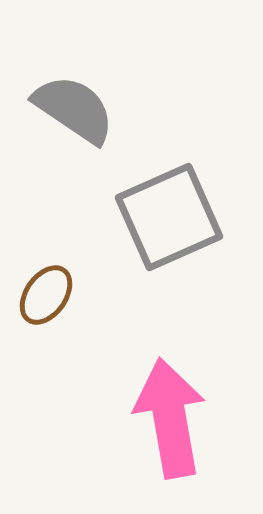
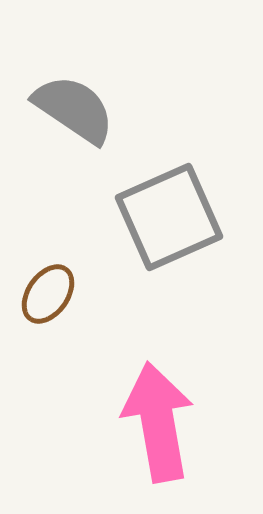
brown ellipse: moved 2 px right, 1 px up
pink arrow: moved 12 px left, 4 px down
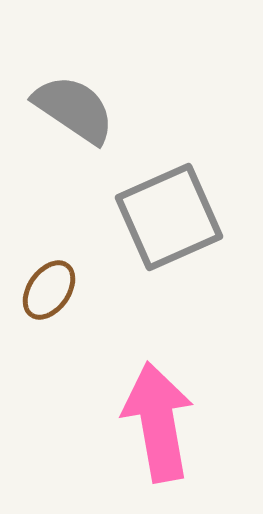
brown ellipse: moved 1 px right, 4 px up
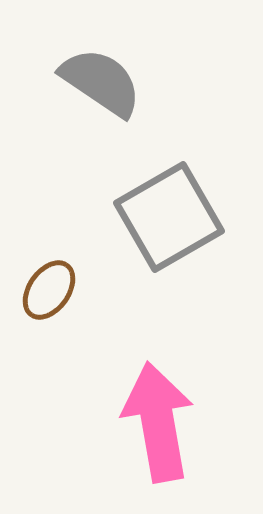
gray semicircle: moved 27 px right, 27 px up
gray square: rotated 6 degrees counterclockwise
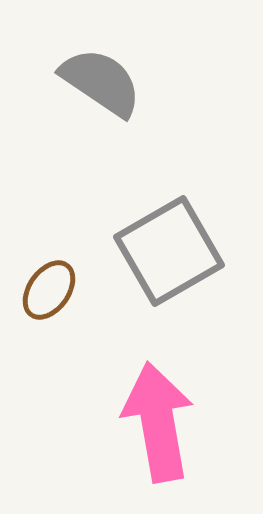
gray square: moved 34 px down
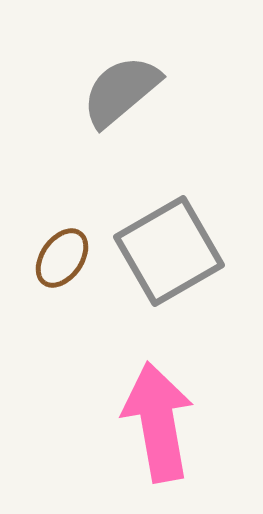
gray semicircle: moved 20 px right, 9 px down; rotated 74 degrees counterclockwise
brown ellipse: moved 13 px right, 32 px up
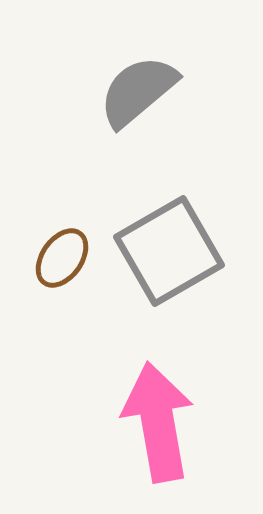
gray semicircle: moved 17 px right
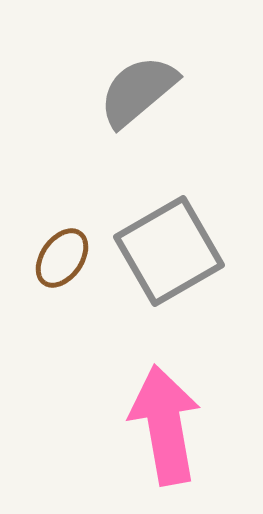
pink arrow: moved 7 px right, 3 px down
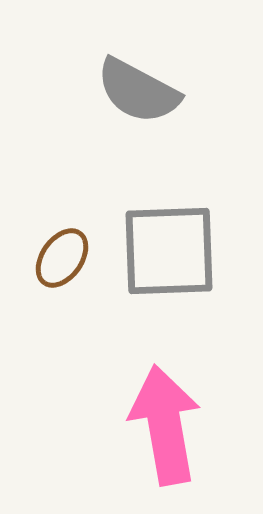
gray semicircle: rotated 112 degrees counterclockwise
gray square: rotated 28 degrees clockwise
